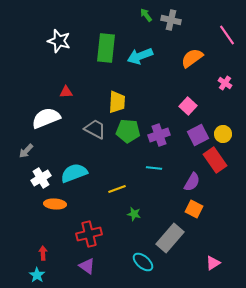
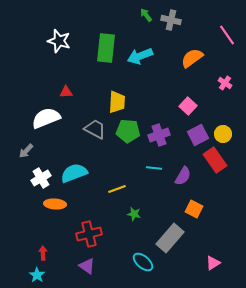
purple semicircle: moved 9 px left, 6 px up
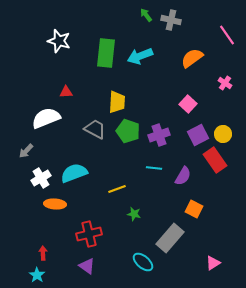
green rectangle: moved 5 px down
pink square: moved 2 px up
green pentagon: rotated 15 degrees clockwise
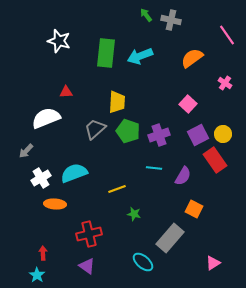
gray trapezoid: rotated 70 degrees counterclockwise
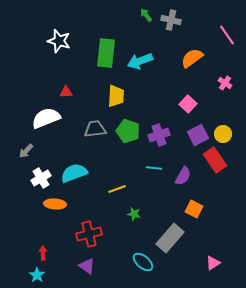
cyan arrow: moved 5 px down
yellow trapezoid: moved 1 px left, 6 px up
gray trapezoid: rotated 35 degrees clockwise
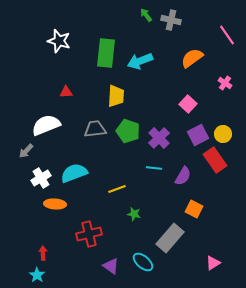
white semicircle: moved 7 px down
purple cross: moved 3 px down; rotated 25 degrees counterclockwise
purple triangle: moved 24 px right
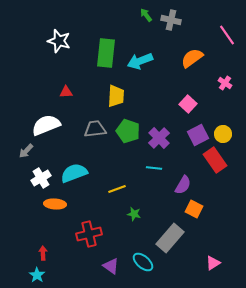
purple semicircle: moved 9 px down
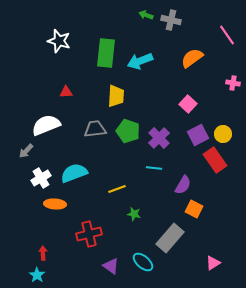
green arrow: rotated 32 degrees counterclockwise
pink cross: moved 8 px right; rotated 24 degrees counterclockwise
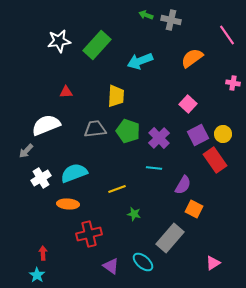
white star: rotated 25 degrees counterclockwise
green rectangle: moved 9 px left, 8 px up; rotated 36 degrees clockwise
orange ellipse: moved 13 px right
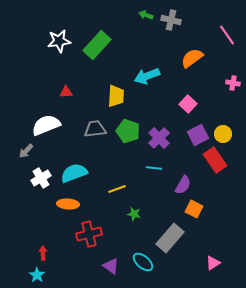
cyan arrow: moved 7 px right, 15 px down
